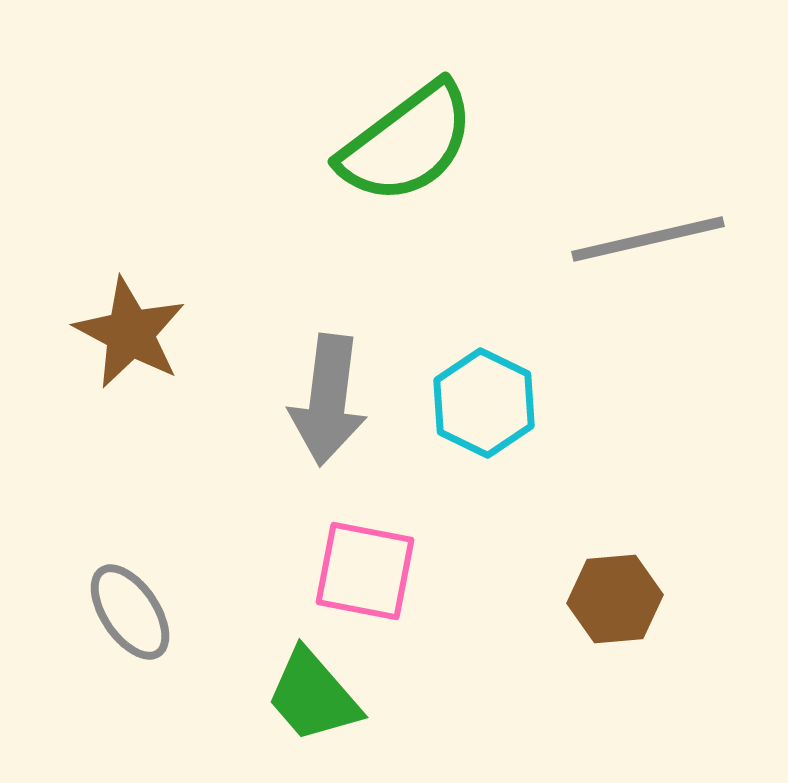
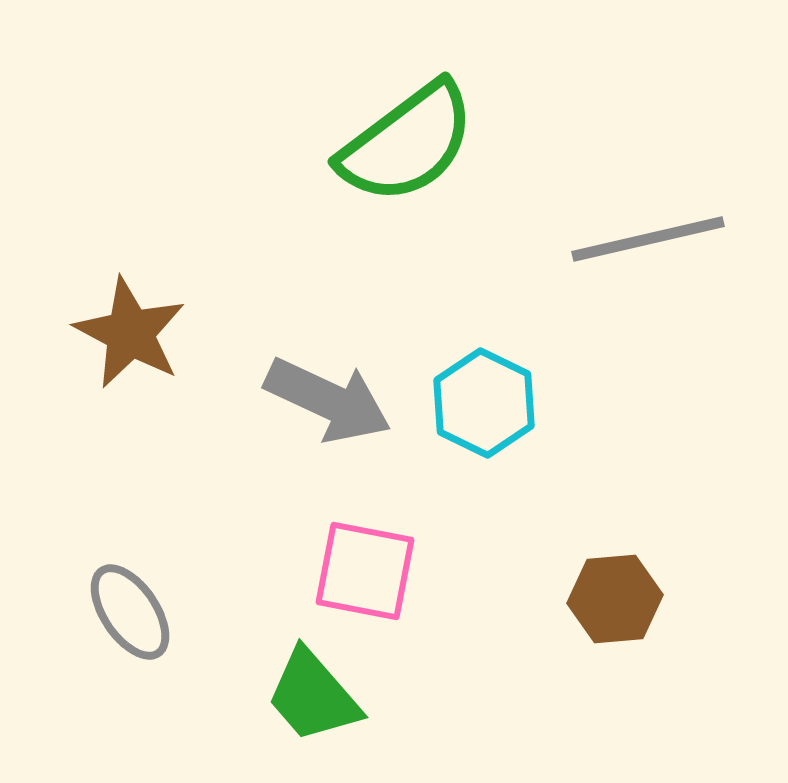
gray arrow: rotated 72 degrees counterclockwise
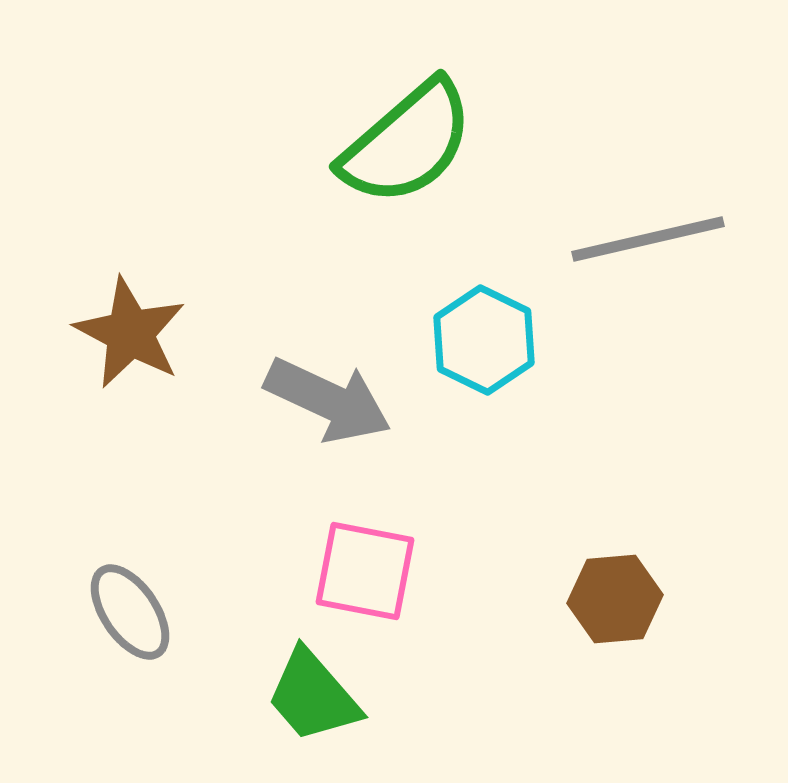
green semicircle: rotated 4 degrees counterclockwise
cyan hexagon: moved 63 px up
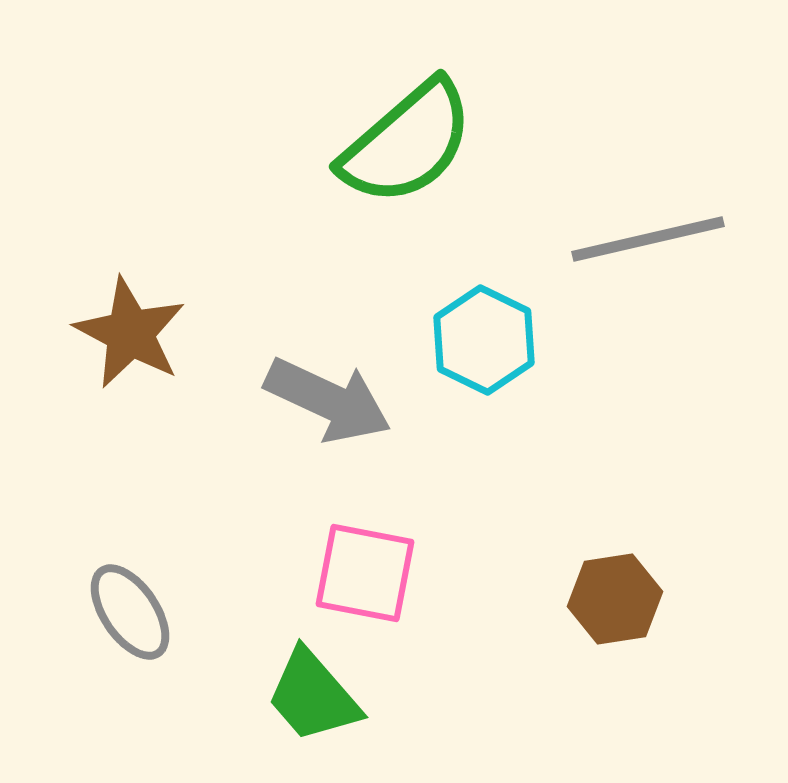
pink square: moved 2 px down
brown hexagon: rotated 4 degrees counterclockwise
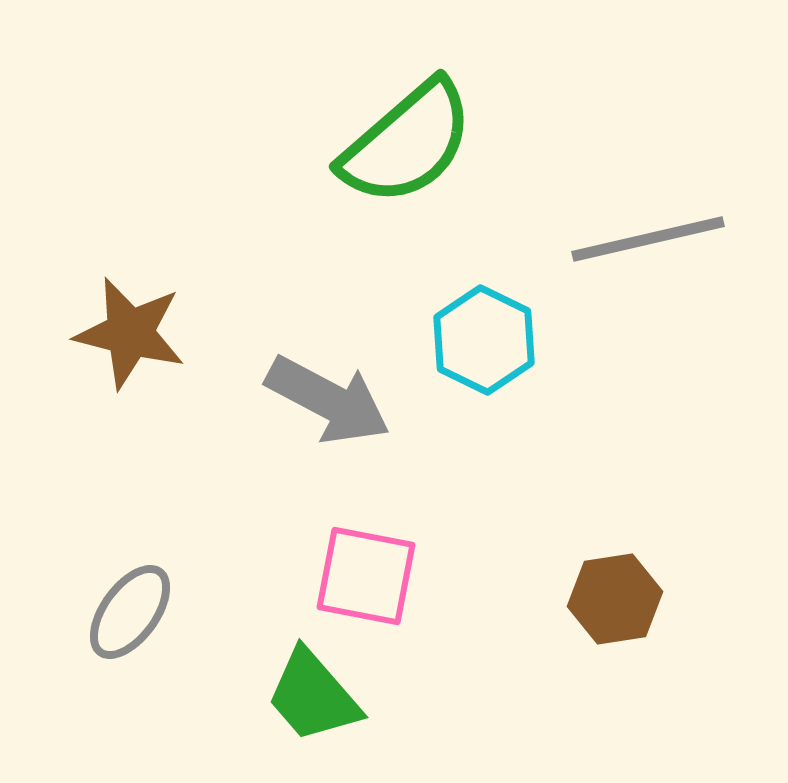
brown star: rotated 14 degrees counterclockwise
gray arrow: rotated 3 degrees clockwise
pink square: moved 1 px right, 3 px down
gray ellipse: rotated 70 degrees clockwise
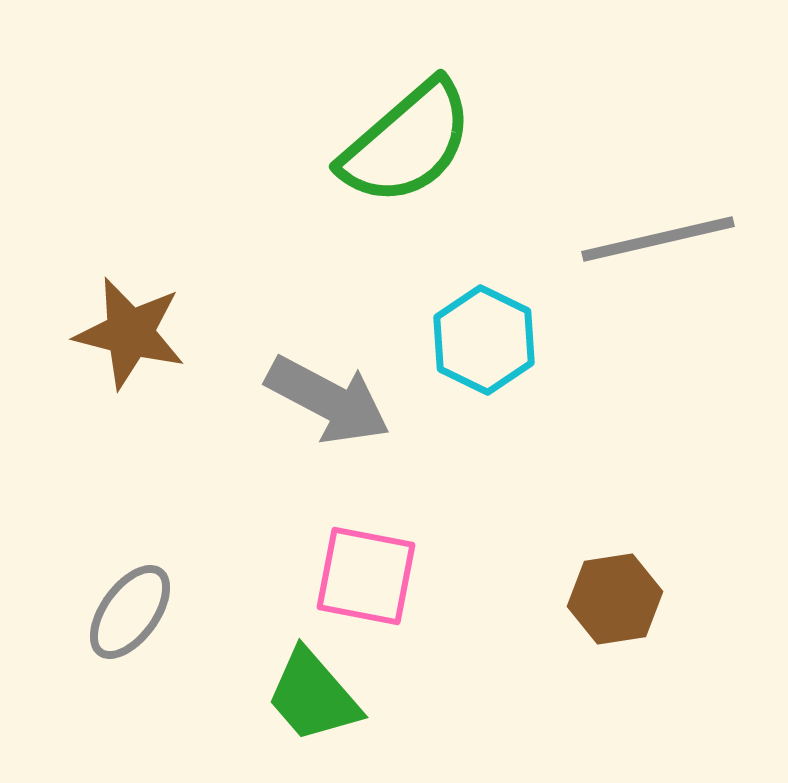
gray line: moved 10 px right
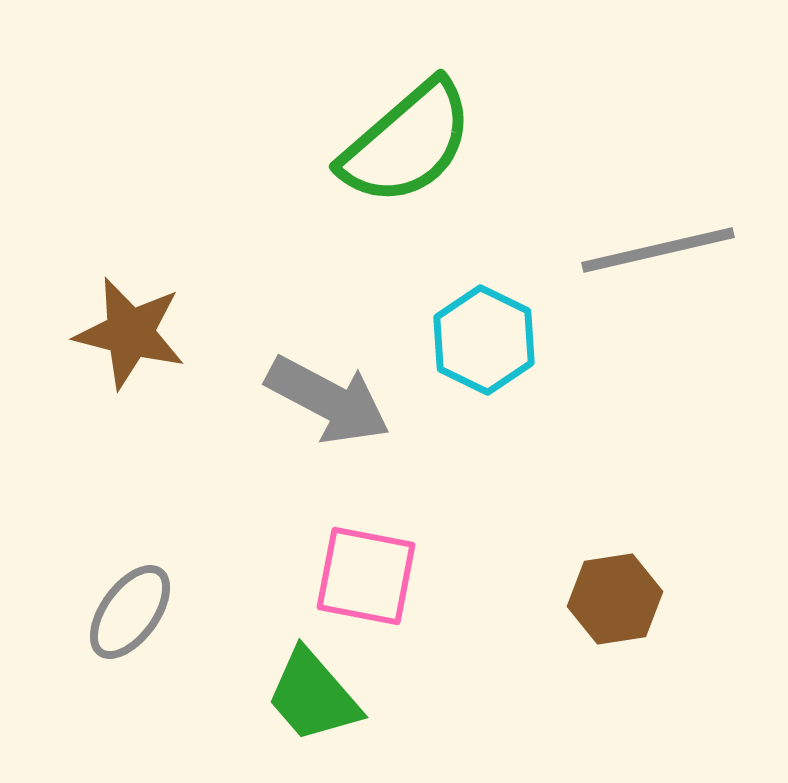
gray line: moved 11 px down
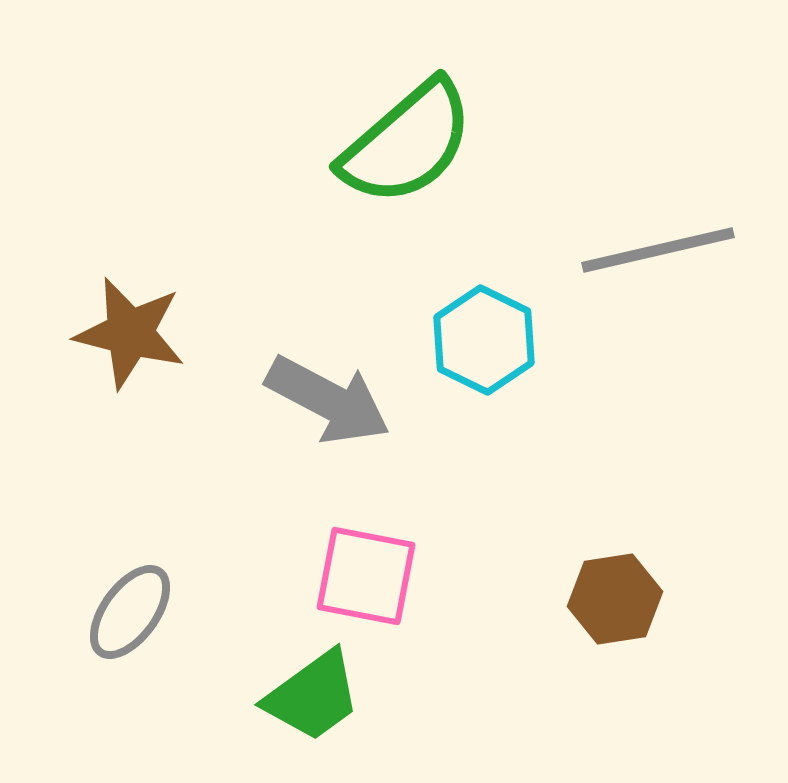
green trapezoid: rotated 85 degrees counterclockwise
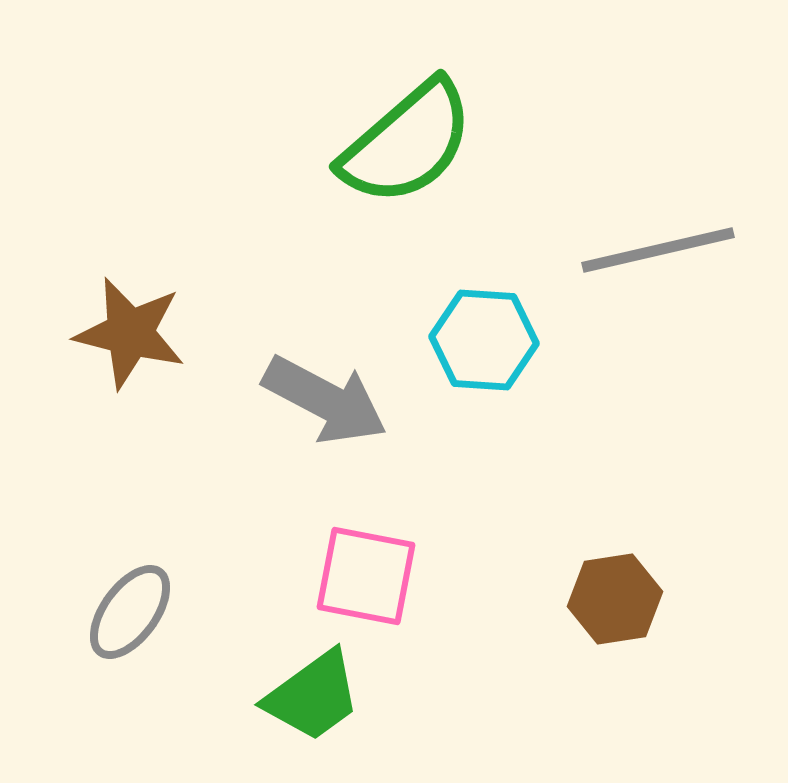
cyan hexagon: rotated 22 degrees counterclockwise
gray arrow: moved 3 px left
